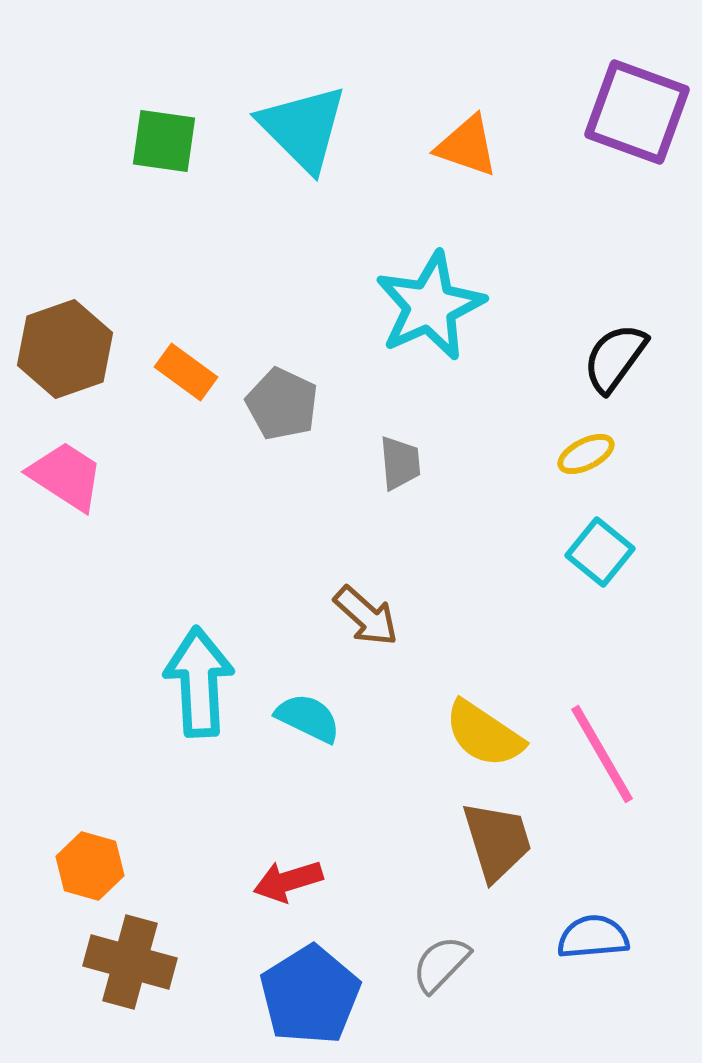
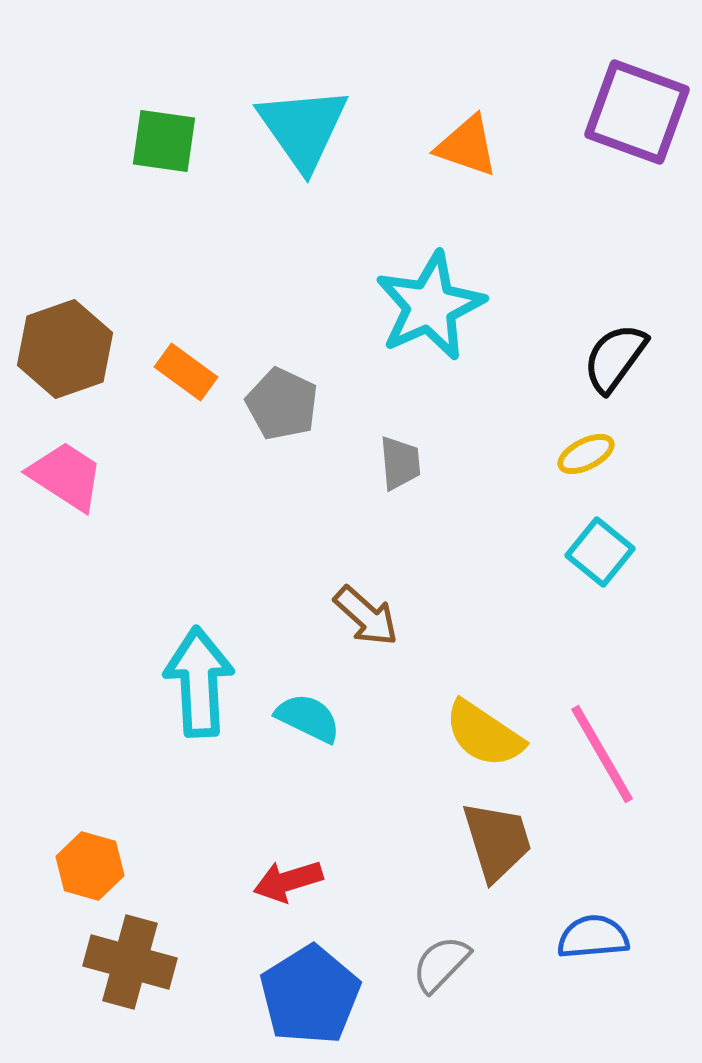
cyan triangle: rotated 10 degrees clockwise
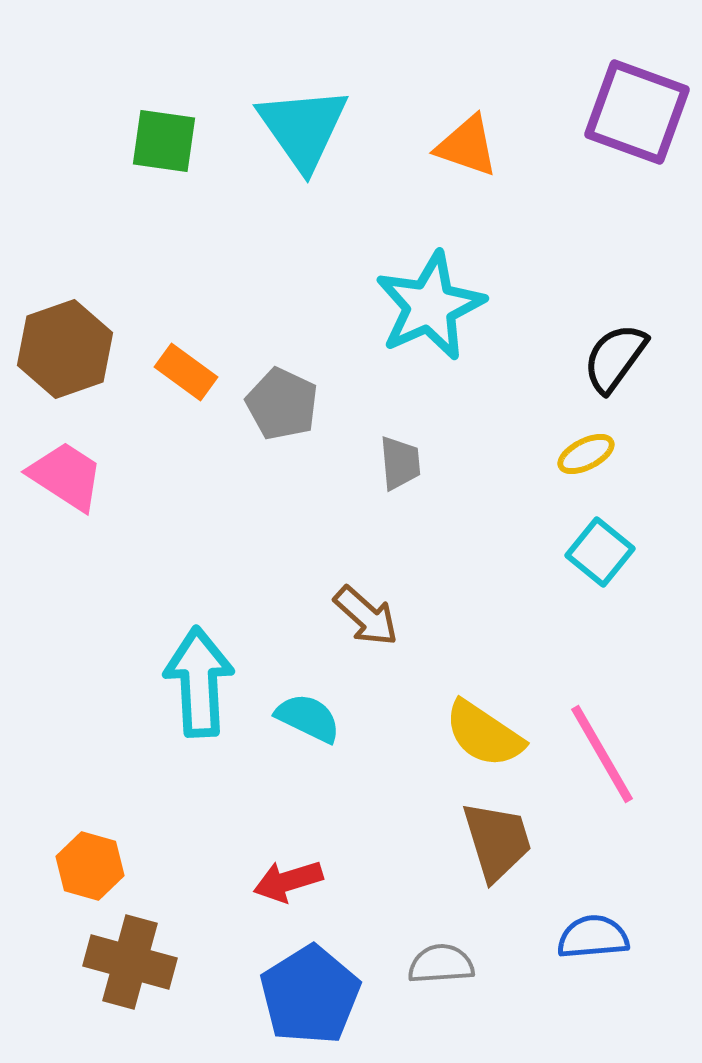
gray semicircle: rotated 42 degrees clockwise
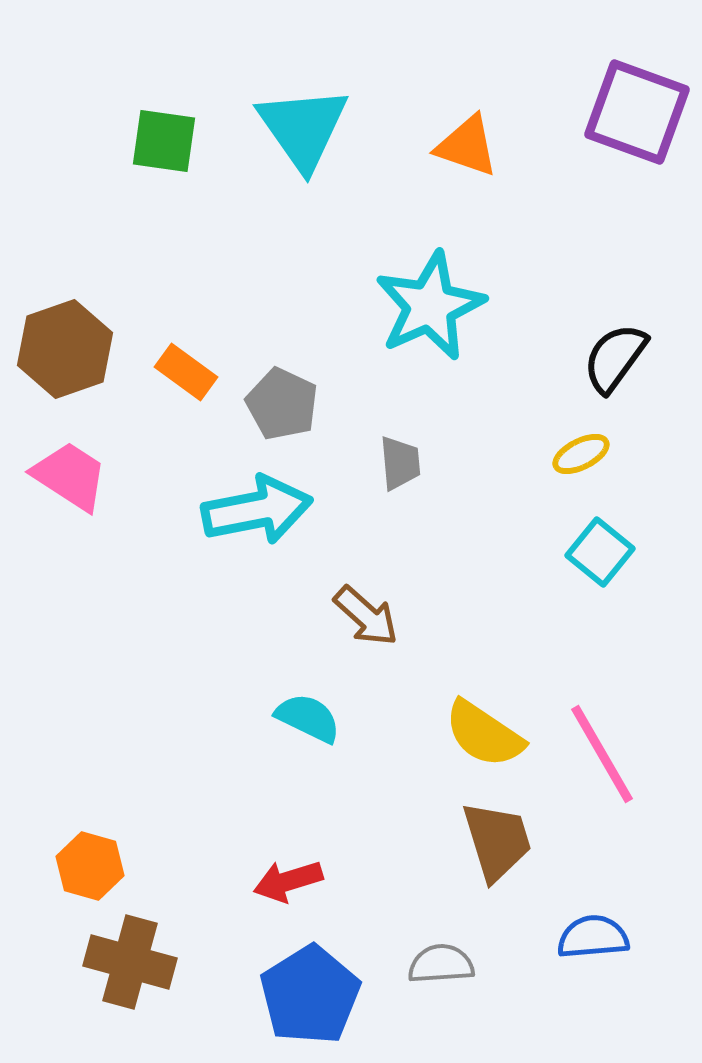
yellow ellipse: moved 5 px left
pink trapezoid: moved 4 px right
cyan arrow: moved 58 px right, 172 px up; rotated 82 degrees clockwise
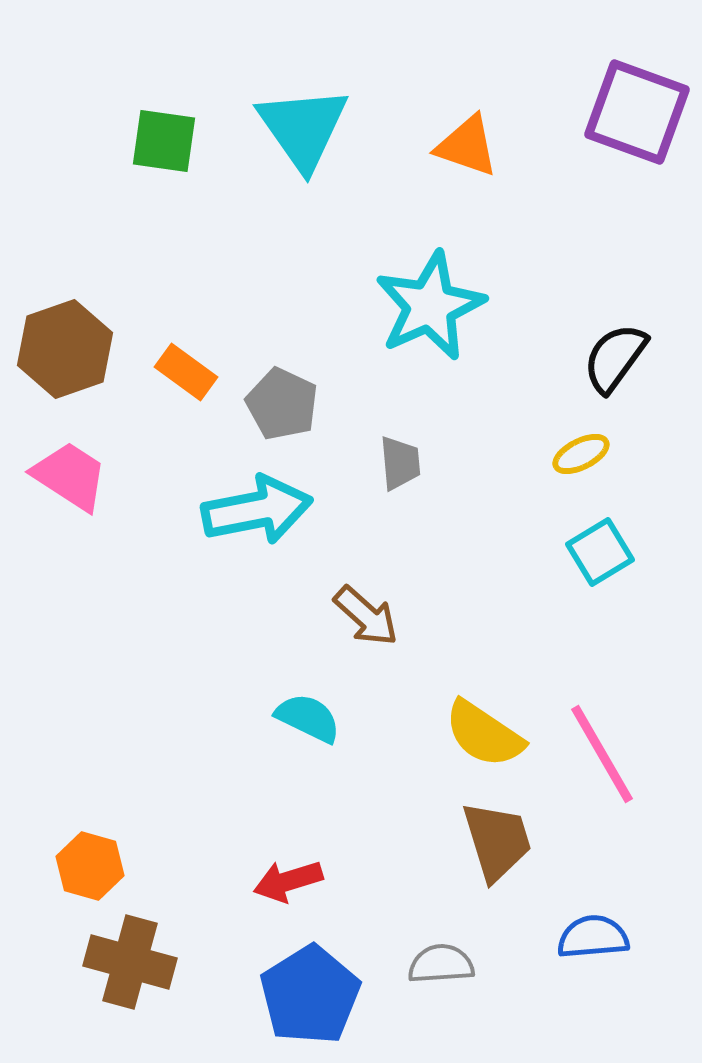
cyan square: rotated 20 degrees clockwise
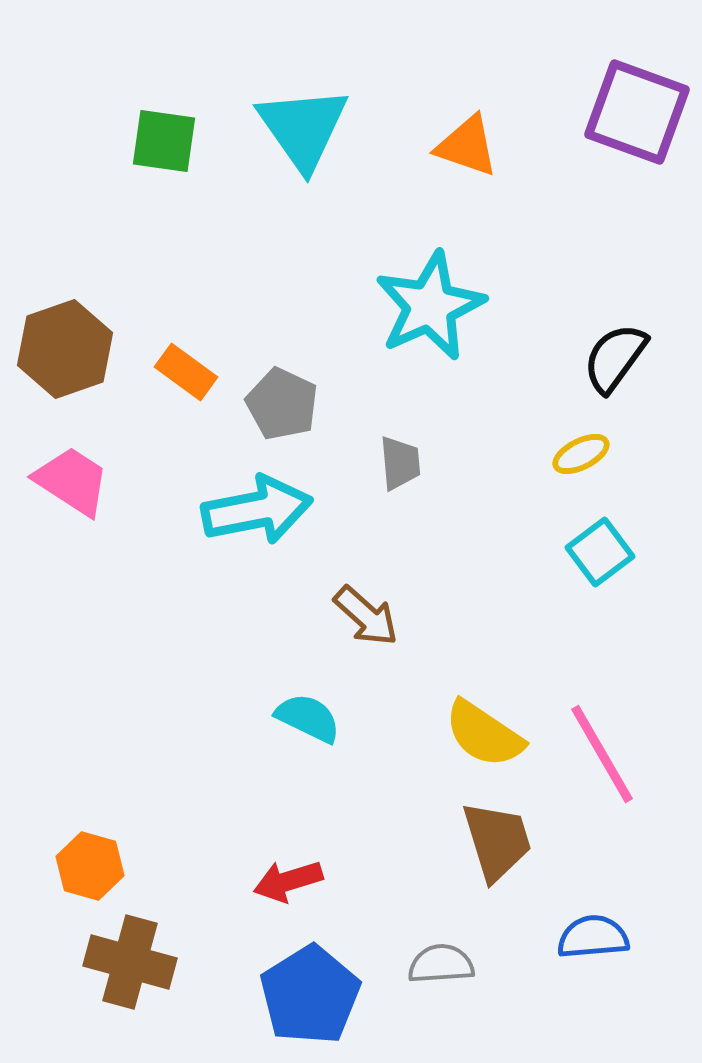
pink trapezoid: moved 2 px right, 5 px down
cyan square: rotated 6 degrees counterclockwise
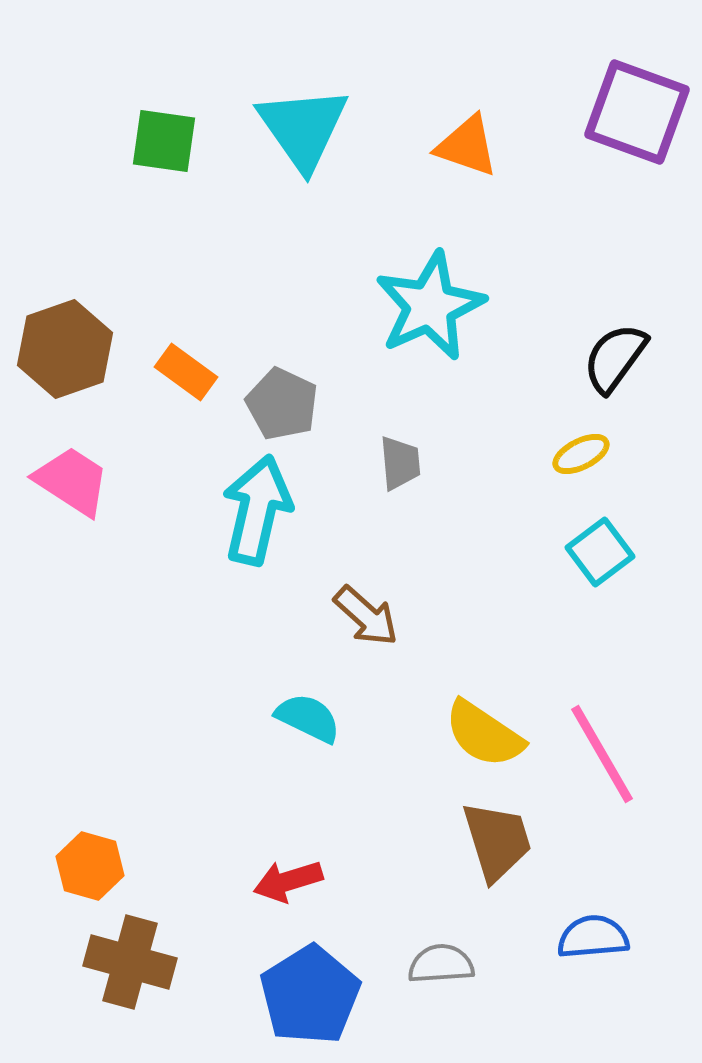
cyan arrow: rotated 66 degrees counterclockwise
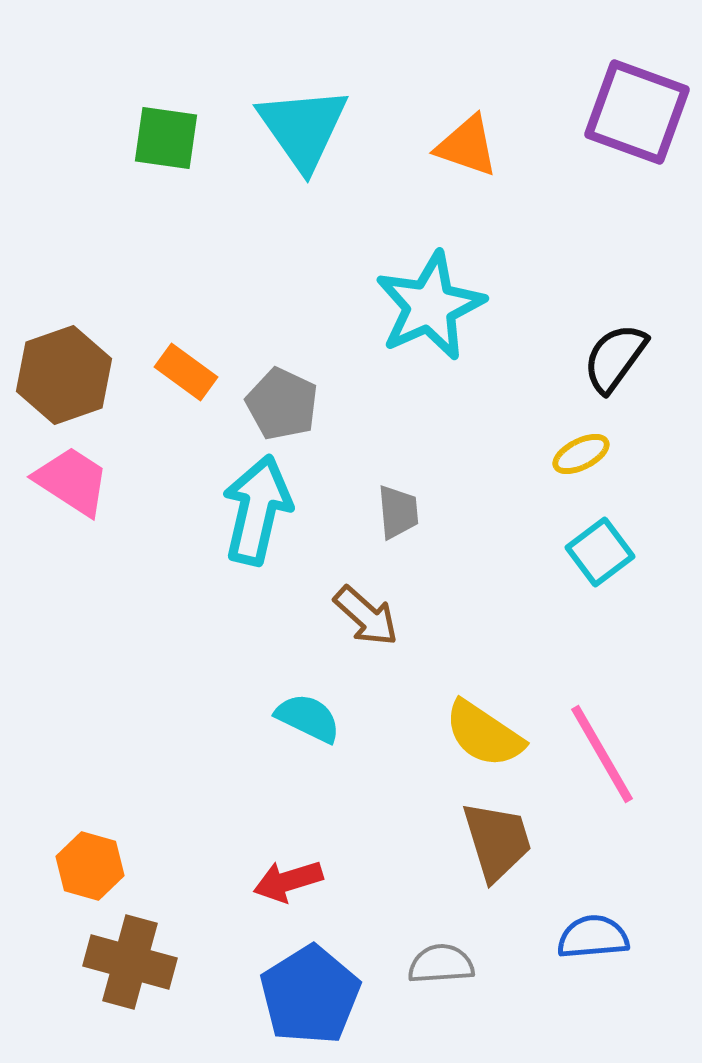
green square: moved 2 px right, 3 px up
brown hexagon: moved 1 px left, 26 px down
gray trapezoid: moved 2 px left, 49 px down
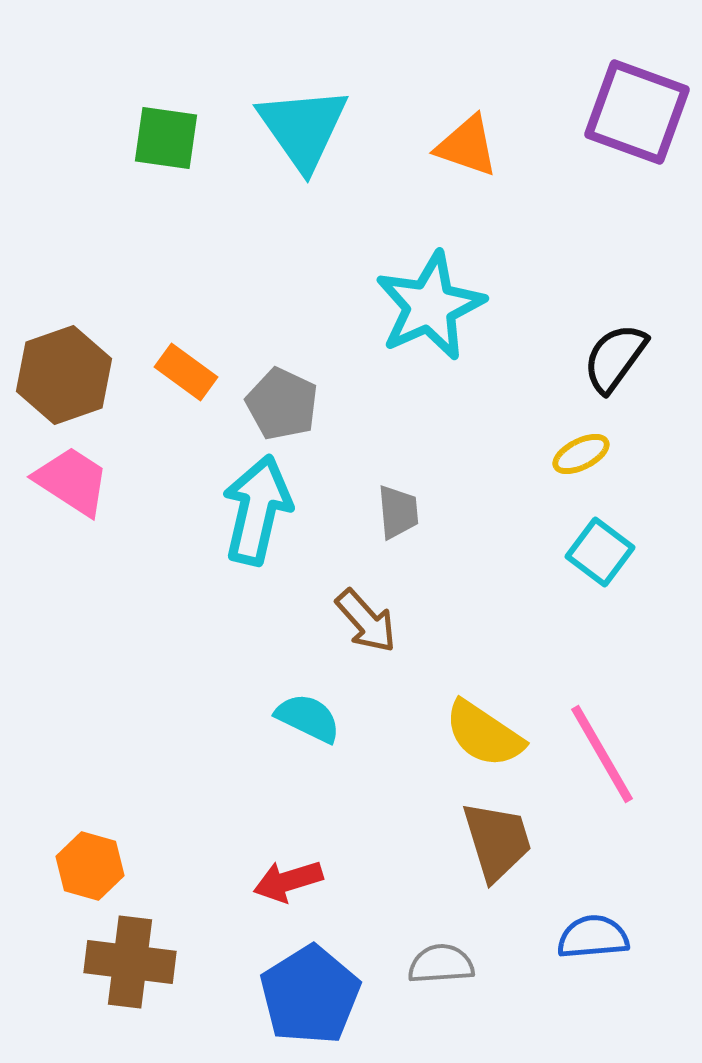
cyan square: rotated 16 degrees counterclockwise
brown arrow: moved 5 px down; rotated 6 degrees clockwise
brown cross: rotated 8 degrees counterclockwise
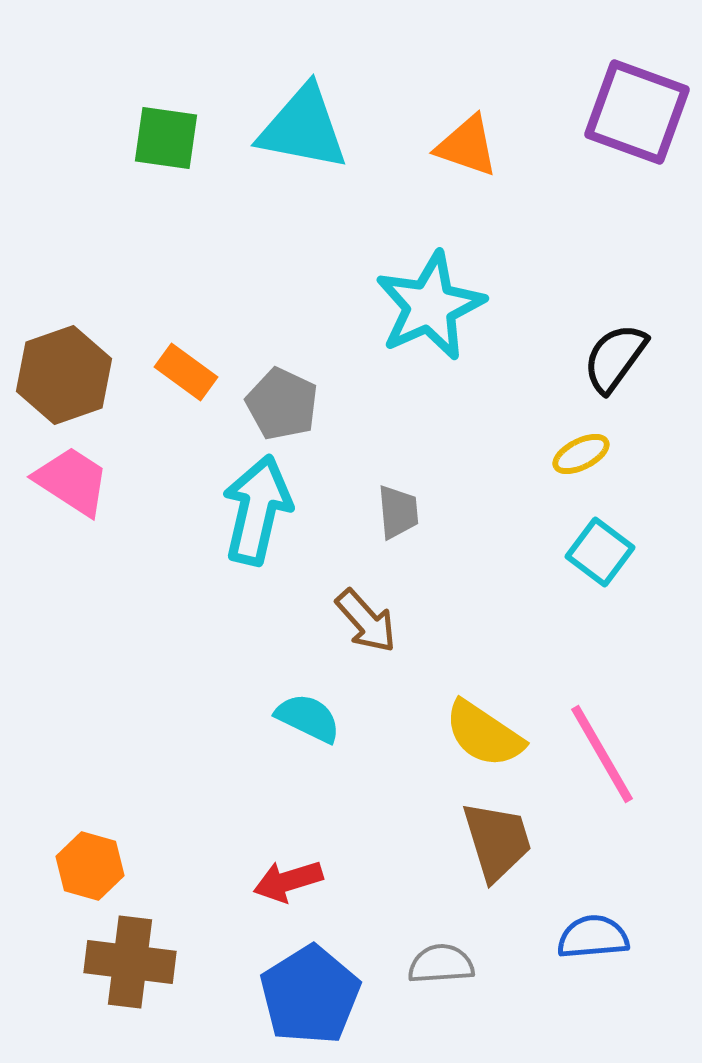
cyan triangle: rotated 44 degrees counterclockwise
